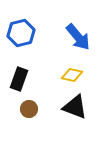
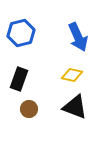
blue arrow: rotated 16 degrees clockwise
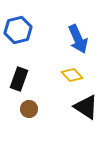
blue hexagon: moved 3 px left, 3 px up
blue arrow: moved 2 px down
yellow diamond: rotated 35 degrees clockwise
black triangle: moved 11 px right; rotated 12 degrees clockwise
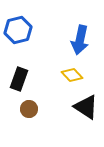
blue arrow: moved 2 px right, 1 px down; rotated 36 degrees clockwise
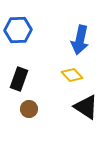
blue hexagon: rotated 12 degrees clockwise
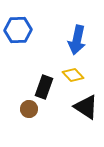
blue arrow: moved 3 px left
yellow diamond: moved 1 px right
black rectangle: moved 25 px right, 8 px down
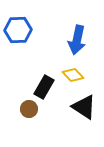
black rectangle: rotated 10 degrees clockwise
black triangle: moved 2 px left
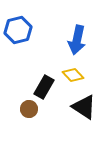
blue hexagon: rotated 12 degrees counterclockwise
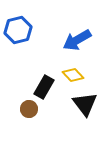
blue arrow: rotated 48 degrees clockwise
black triangle: moved 1 px right, 3 px up; rotated 20 degrees clockwise
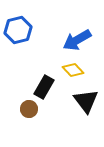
yellow diamond: moved 5 px up
black triangle: moved 1 px right, 3 px up
